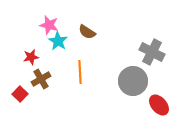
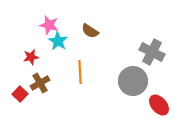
brown semicircle: moved 3 px right, 1 px up
brown cross: moved 1 px left, 4 px down
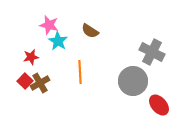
red square: moved 5 px right, 13 px up
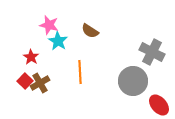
red star: rotated 28 degrees counterclockwise
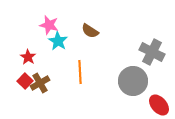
red star: moved 3 px left
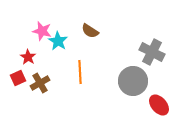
pink star: moved 7 px left, 6 px down
red square: moved 7 px left, 3 px up; rotated 21 degrees clockwise
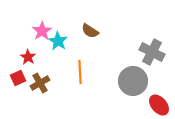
pink star: rotated 24 degrees clockwise
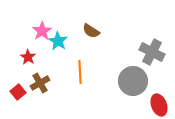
brown semicircle: moved 1 px right
red square: moved 14 px down; rotated 14 degrees counterclockwise
red ellipse: rotated 20 degrees clockwise
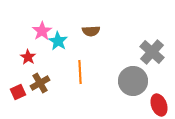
brown semicircle: rotated 36 degrees counterclockwise
gray cross: rotated 15 degrees clockwise
red square: rotated 14 degrees clockwise
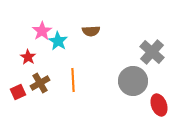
orange line: moved 7 px left, 8 px down
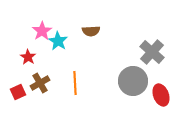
orange line: moved 2 px right, 3 px down
red ellipse: moved 2 px right, 10 px up
